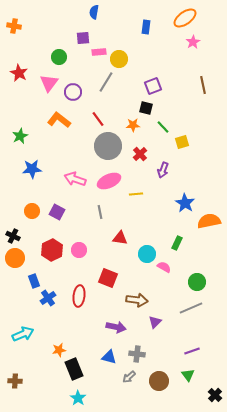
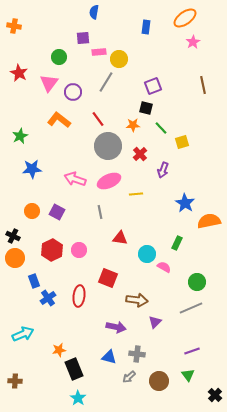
green line at (163, 127): moved 2 px left, 1 px down
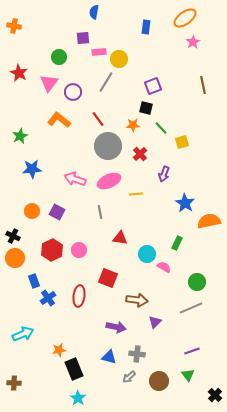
purple arrow at (163, 170): moved 1 px right, 4 px down
brown cross at (15, 381): moved 1 px left, 2 px down
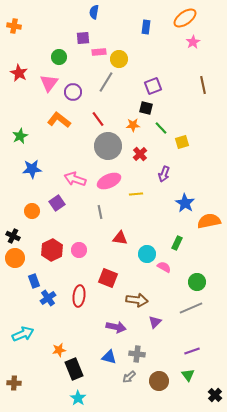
purple square at (57, 212): moved 9 px up; rotated 28 degrees clockwise
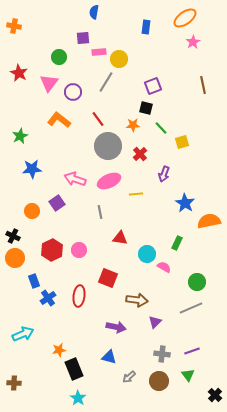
gray cross at (137, 354): moved 25 px right
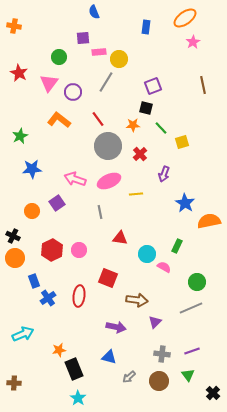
blue semicircle at (94, 12): rotated 32 degrees counterclockwise
green rectangle at (177, 243): moved 3 px down
black cross at (215, 395): moved 2 px left, 2 px up
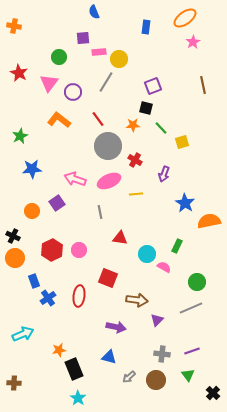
red cross at (140, 154): moved 5 px left, 6 px down; rotated 16 degrees counterclockwise
purple triangle at (155, 322): moved 2 px right, 2 px up
brown circle at (159, 381): moved 3 px left, 1 px up
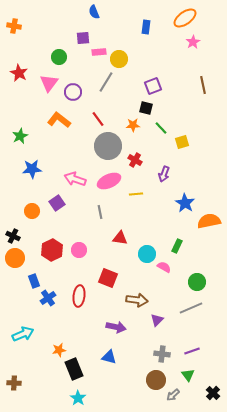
gray arrow at (129, 377): moved 44 px right, 18 px down
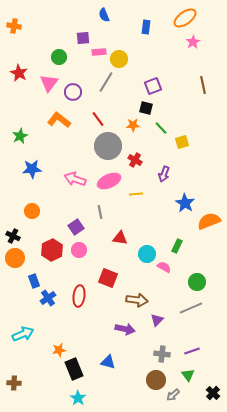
blue semicircle at (94, 12): moved 10 px right, 3 px down
purple square at (57, 203): moved 19 px right, 24 px down
orange semicircle at (209, 221): rotated 10 degrees counterclockwise
purple arrow at (116, 327): moved 9 px right, 2 px down
blue triangle at (109, 357): moved 1 px left, 5 px down
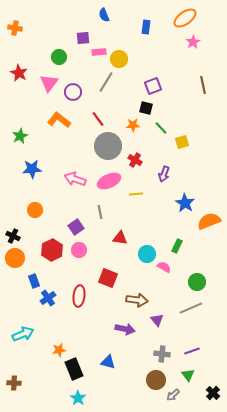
orange cross at (14, 26): moved 1 px right, 2 px down
orange circle at (32, 211): moved 3 px right, 1 px up
purple triangle at (157, 320): rotated 24 degrees counterclockwise
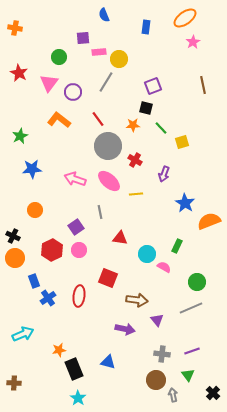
pink ellipse at (109, 181): rotated 65 degrees clockwise
gray arrow at (173, 395): rotated 120 degrees clockwise
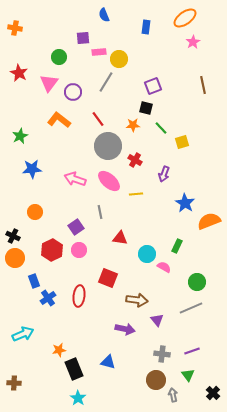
orange circle at (35, 210): moved 2 px down
